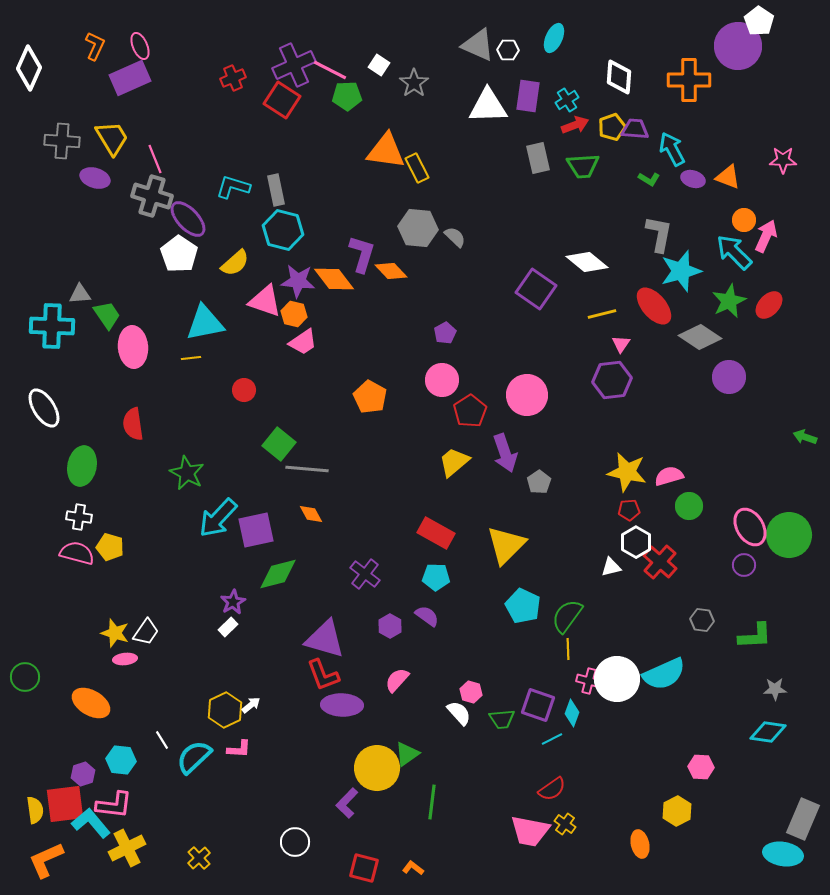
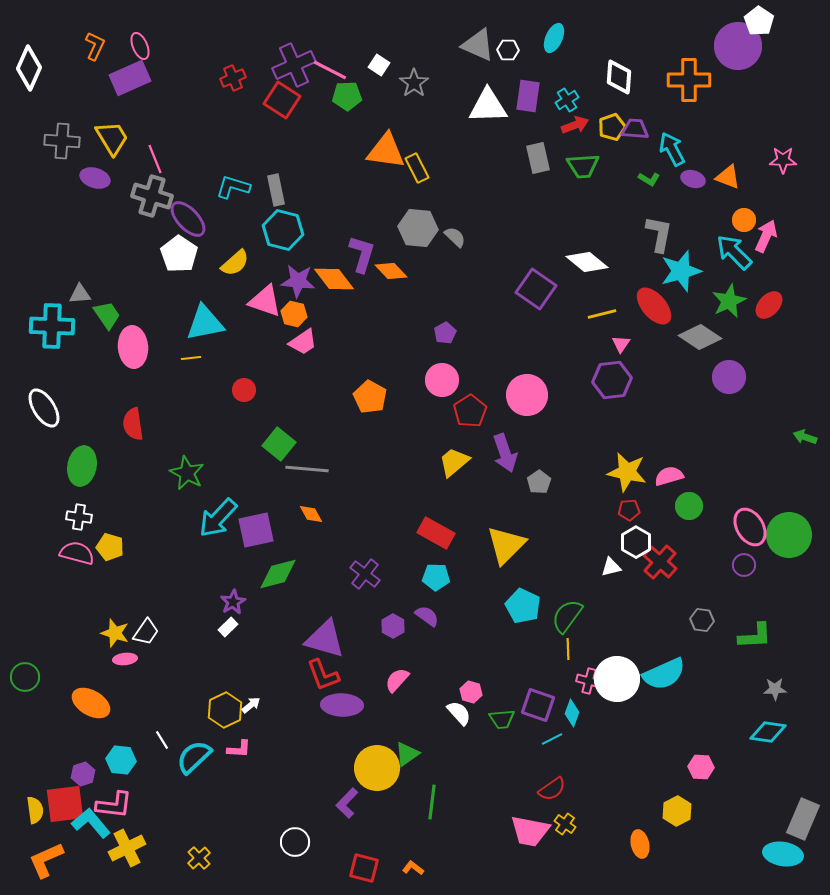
purple hexagon at (390, 626): moved 3 px right
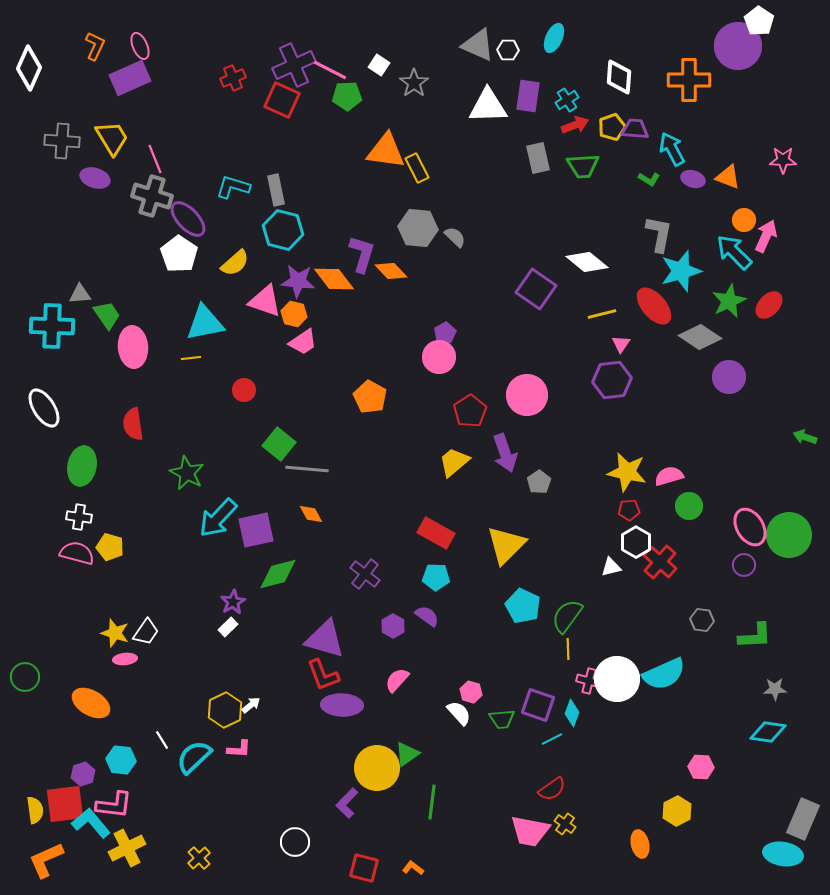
red square at (282, 100): rotated 9 degrees counterclockwise
pink circle at (442, 380): moved 3 px left, 23 px up
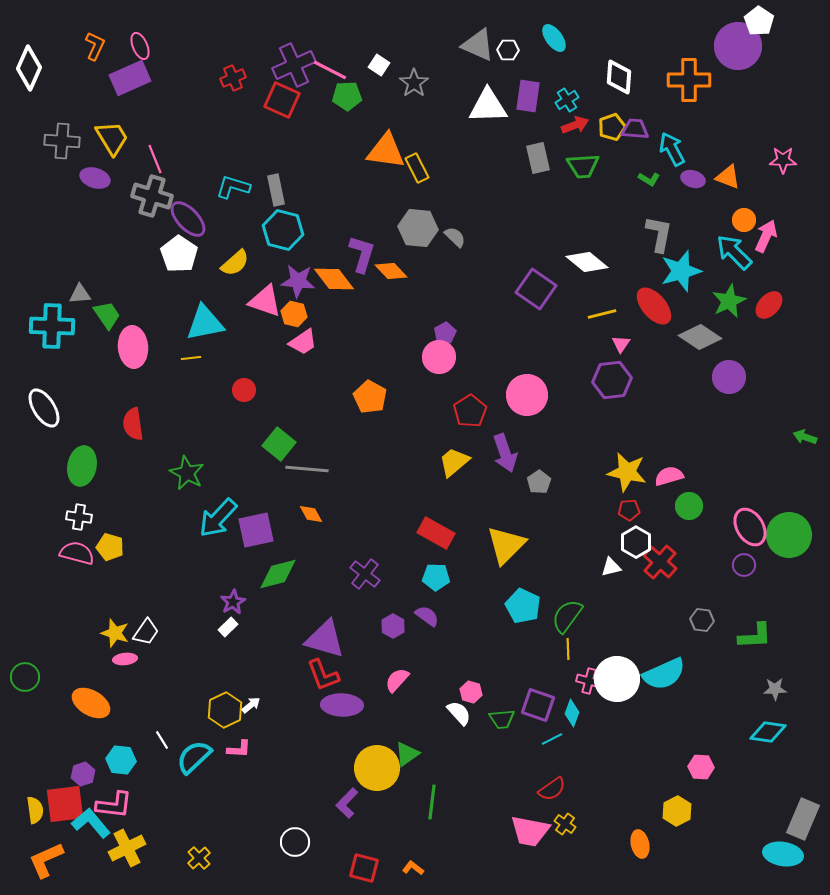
cyan ellipse at (554, 38): rotated 60 degrees counterclockwise
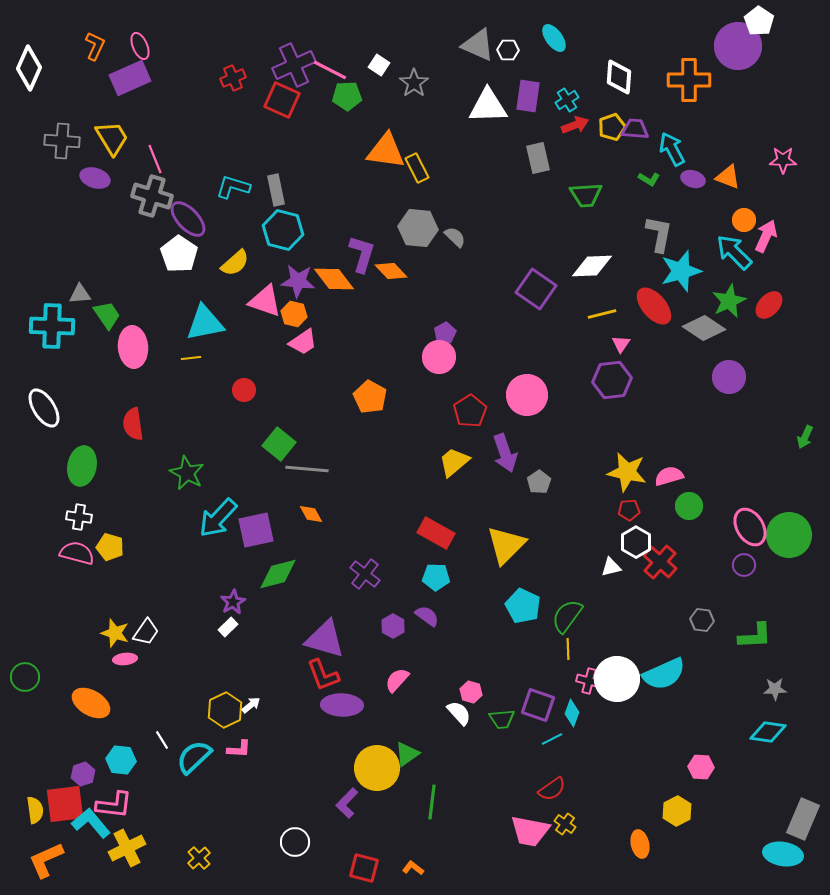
green trapezoid at (583, 166): moved 3 px right, 29 px down
white diamond at (587, 262): moved 5 px right, 4 px down; rotated 42 degrees counterclockwise
gray diamond at (700, 337): moved 4 px right, 9 px up
green arrow at (805, 437): rotated 85 degrees counterclockwise
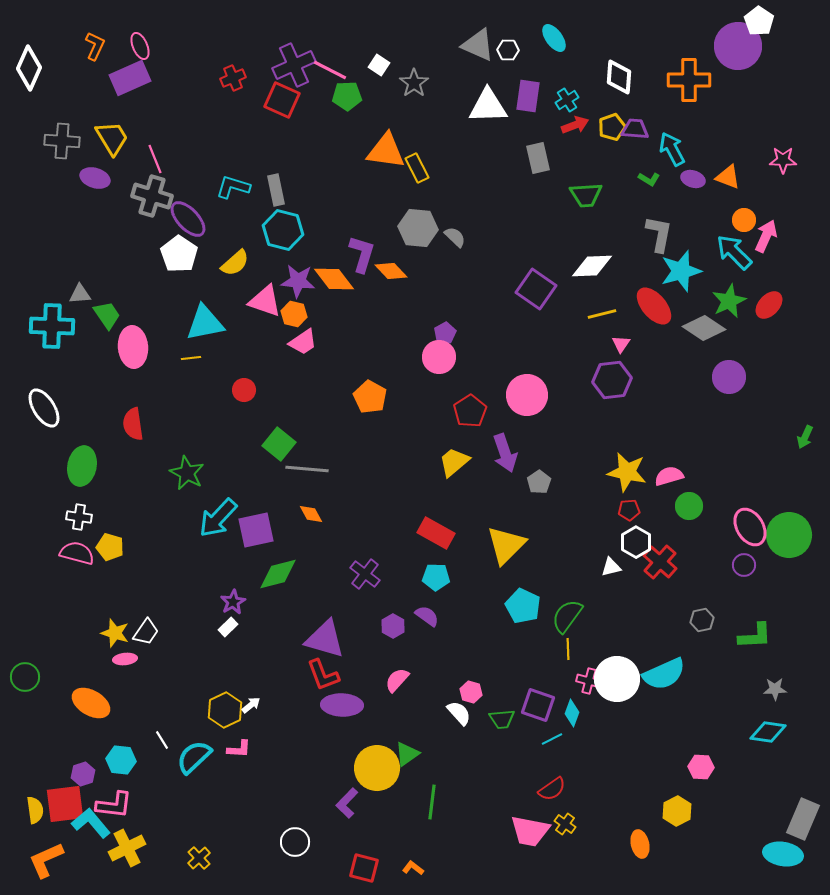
gray hexagon at (702, 620): rotated 20 degrees counterclockwise
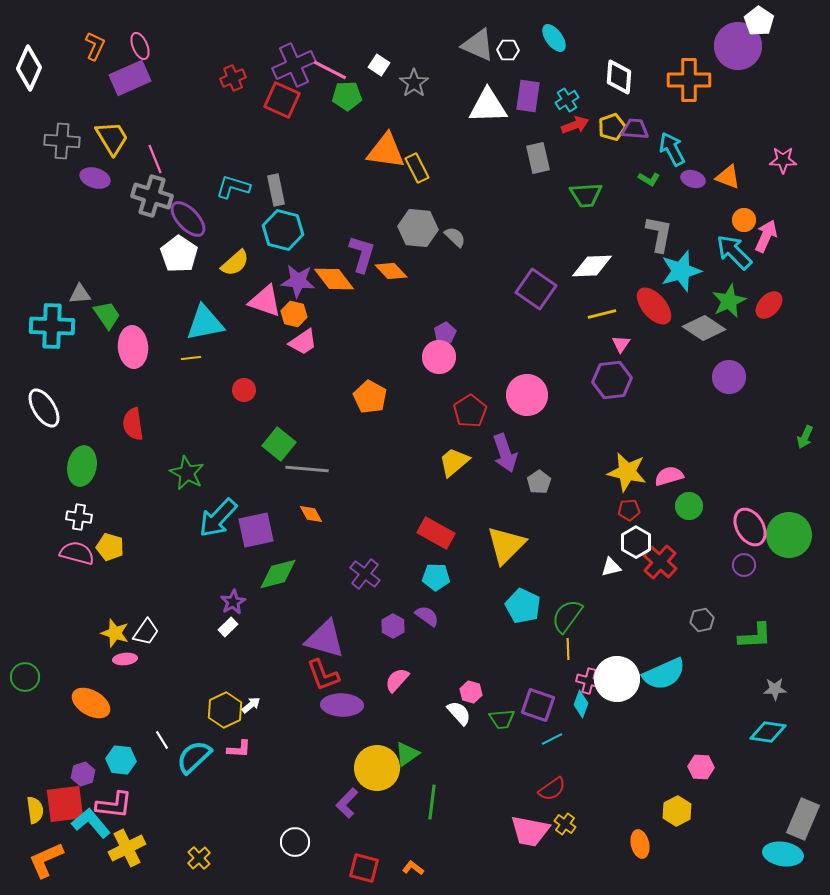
cyan diamond at (572, 713): moved 9 px right, 9 px up
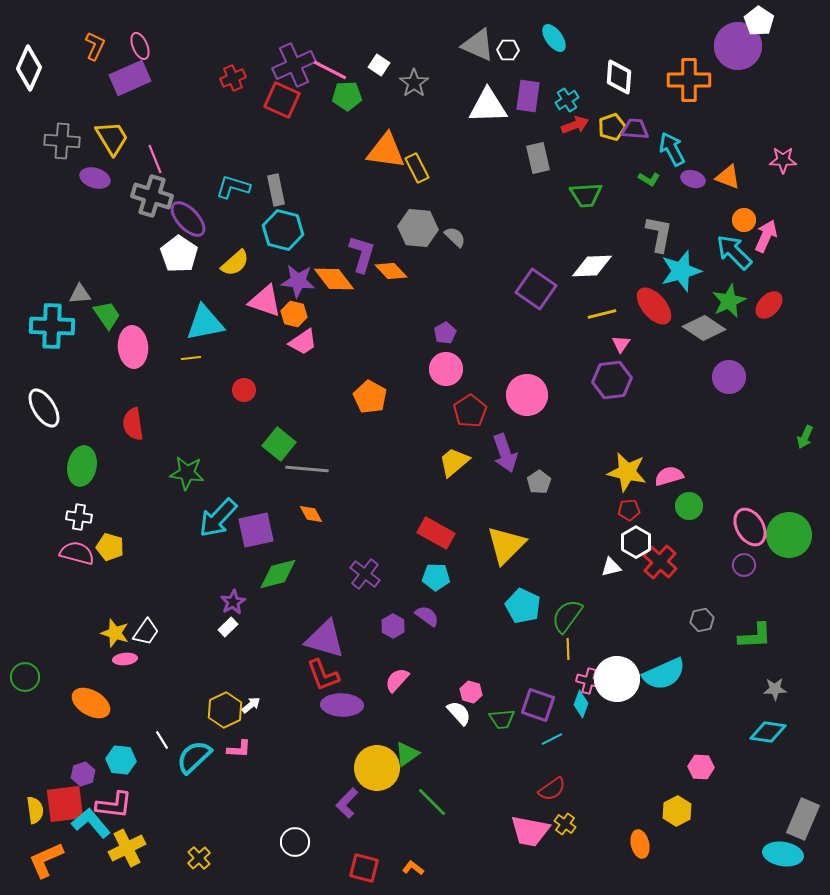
pink circle at (439, 357): moved 7 px right, 12 px down
green star at (187, 473): rotated 20 degrees counterclockwise
green line at (432, 802): rotated 52 degrees counterclockwise
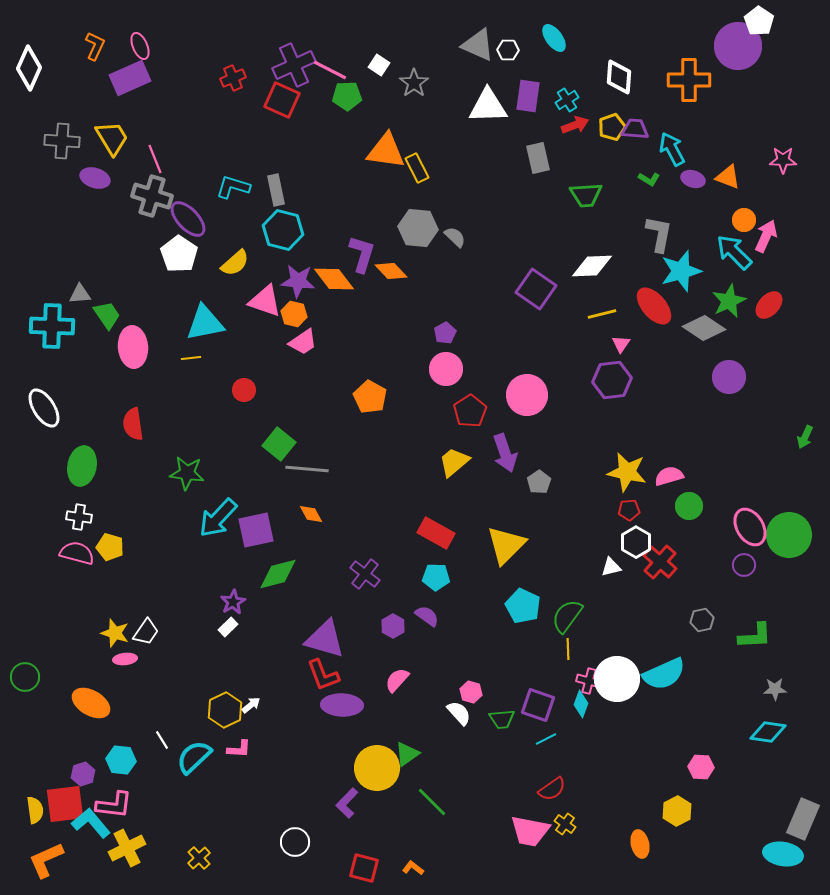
cyan line at (552, 739): moved 6 px left
